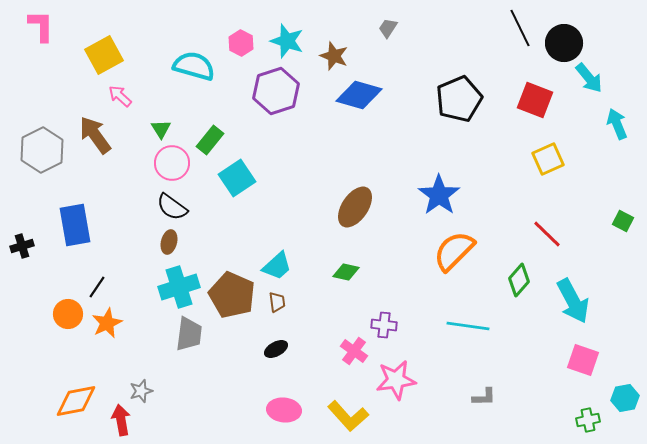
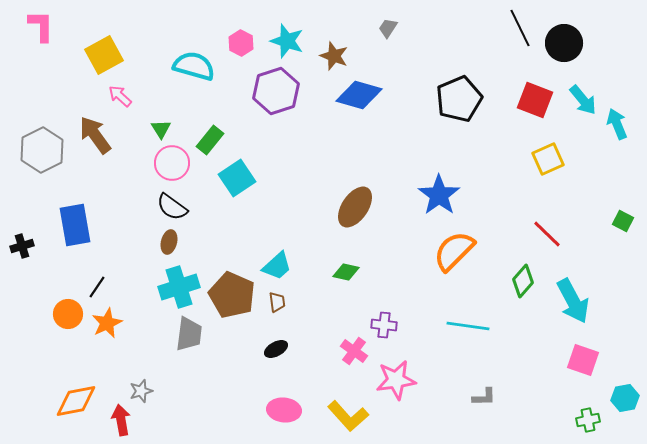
cyan arrow at (589, 78): moved 6 px left, 22 px down
green diamond at (519, 280): moved 4 px right, 1 px down
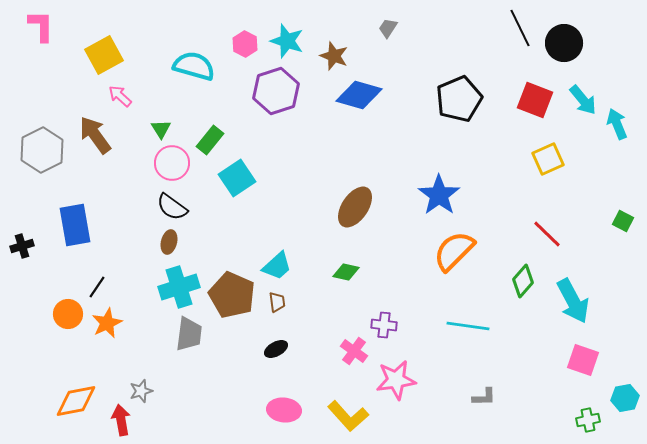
pink hexagon at (241, 43): moved 4 px right, 1 px down
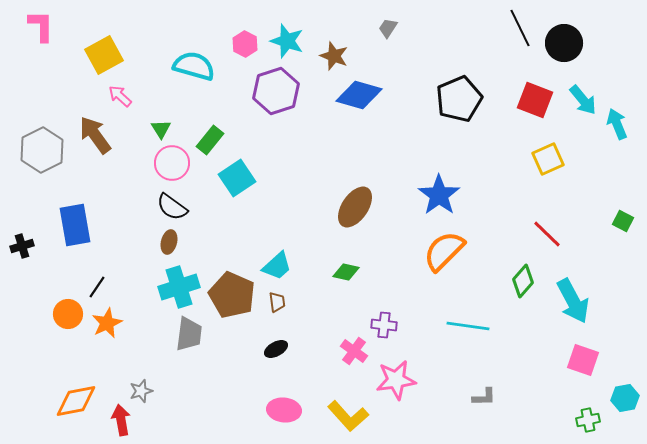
orange semicircle at (454, 251): moved 10 px left
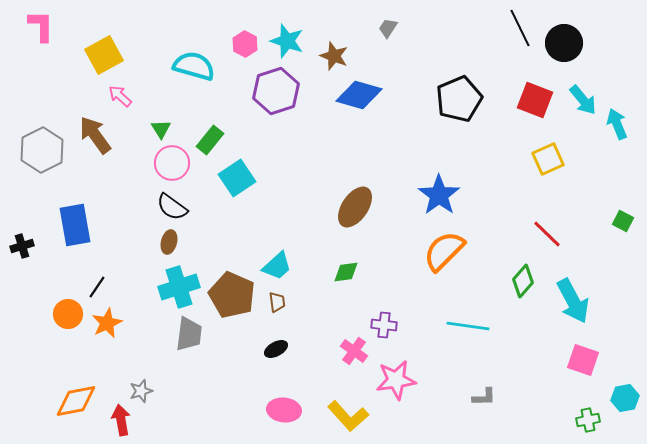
green diamond at (346, 272): rotated 20 degrees counterclockwise
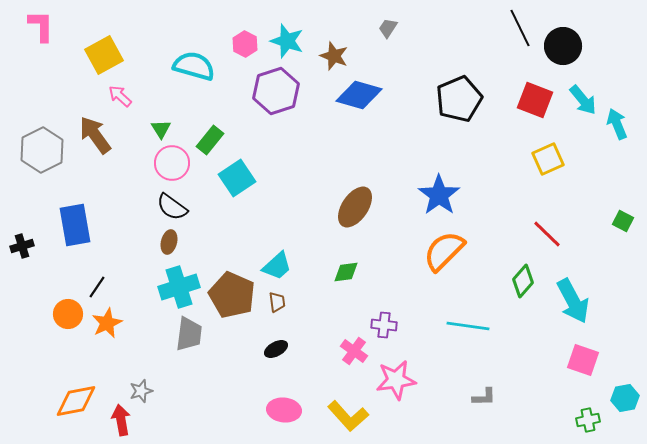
black circle at (564, 43): moved 1 px left, 3 px down
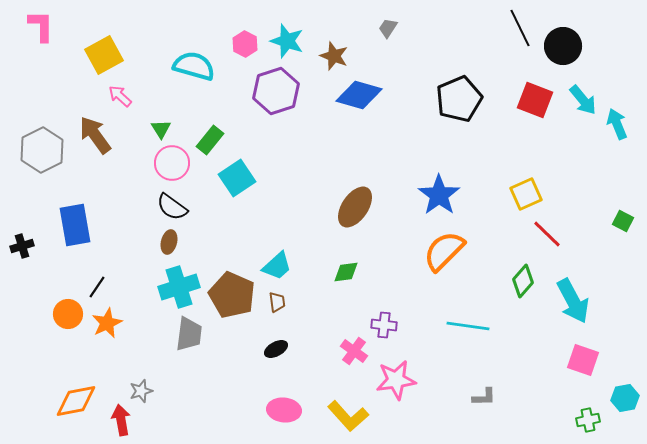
yellow square at (548, 159): moved 22 px left, 35 px down
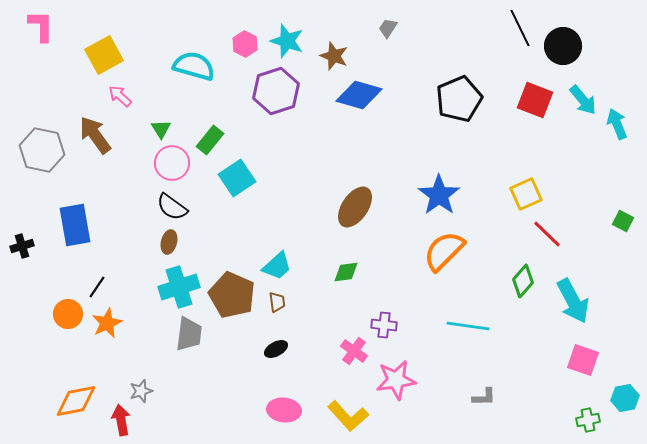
gray hexagon at (42, 150): rotated 21 degrees counterclockwise
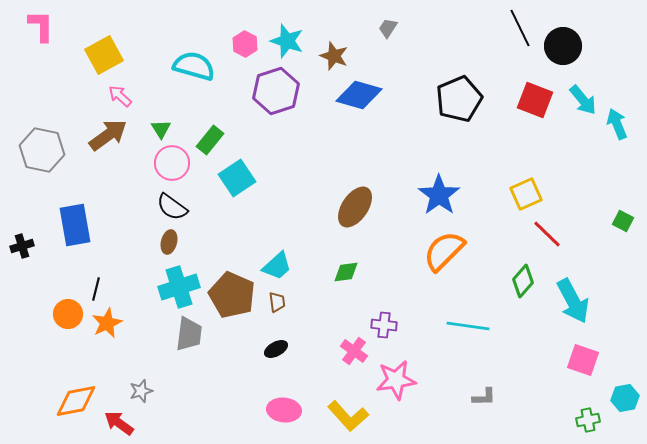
brown arrow at (95, 135): moved 13 px right; rotated 90 degrees clockwise
black line at (97, 287): moved 1 px left, 2 px down; rotated 20 degrees counterclockwise
red arrow at (121, 420): moved 2 px left, 3 px down; rotated 44 degrees counterclockwise
